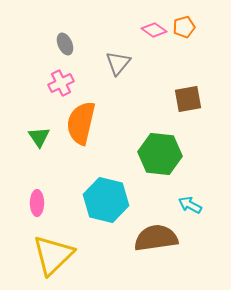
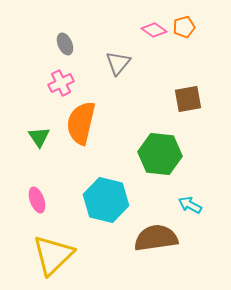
pink ellipse: moved 3 px up; rotated 20 degrees counterclockwise
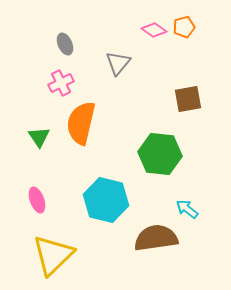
cyan arrow: moved 3 px left, 4 px down; rotated 10 degrees clockwise
